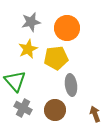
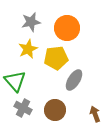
gray ellipse: moved 3 px right, 5 px up; rotated 40 degrees clockwise
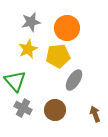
yellow pentagon: moved 2 px right, 2 px up
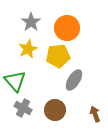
gray star: rotated 24 degrees counterclockwise
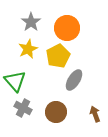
yellow pentagon: rotated 20 degrees counterclockwise
brown circle: moved 1 px right, 2 px down
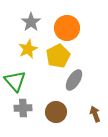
gray cross: rotated 30 degrees counterclockwise
